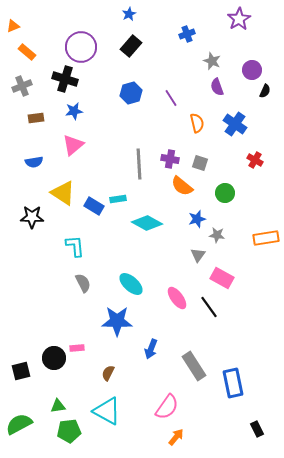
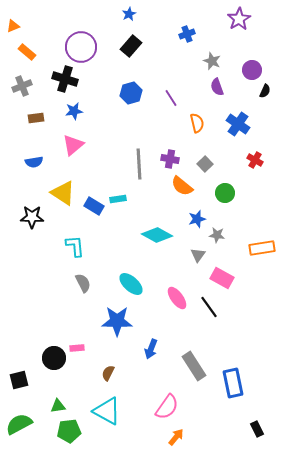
blue cross at (235, 124): moved 3 px right
gray square at (200, 163): moved 5 px right, 1 px down; rotated 28 degrees clockwise
cyan diamond at (147, 223): moved 10 px right, 12 px down
orange rectangle at (266, 238): moved 4 px left, 10 px down
black square at (21, 371): moved 2 px left, 9 px down
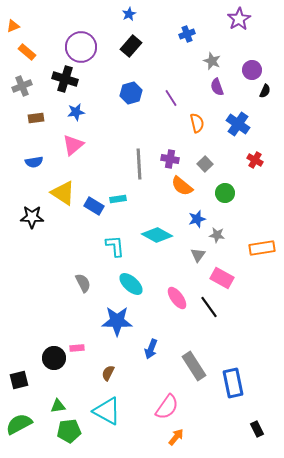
blue star at (74, 111): moved 2 px right, 1 px down
cyan L-shape at (75, 246): moved 40 px right
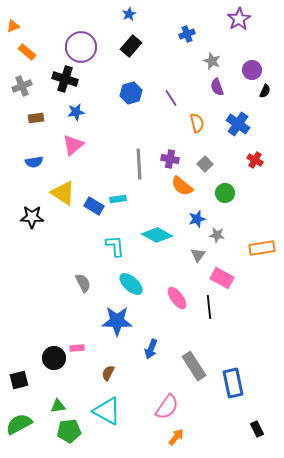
black line at (209, 307): rotated 30 degrees clockwise
